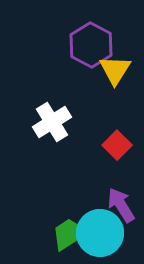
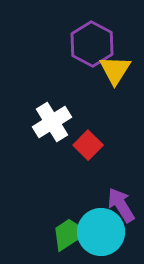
purple hexagon: moved 1 px right, 1 px up
red square: moved 29 px left
cyan circle: moved 1 px right, 1 px up
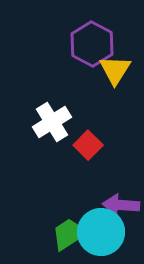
purple arrow: rotated 54 degrees counterclockwise
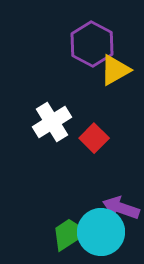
yellow triangle: rotated 28 degrees clockwise
red square: moved 6 px right, 7 px up
purple arrow: moved 3 px down; rotated 15 degrees clockwise
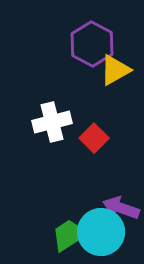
white cross: rotated 18 degrees clockwise
green trapezoid: moved 1 px down
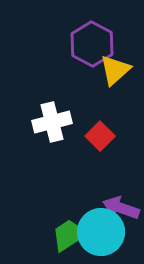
yellow triangle: rotated 12 degrees counterclockwise
red square: moved 6 px right, 2 px up
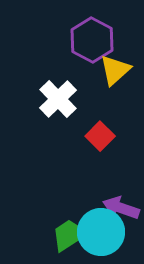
purple hexagon: moved 4 px up
white cross: moved 6 px right, 23 px up; rotated 30 degrees counterclockwise
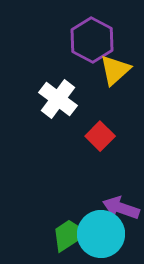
white cross: rotated 9 degrees counterclockwise
cyan circle: moved 2 px down
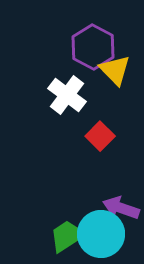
purple hexagon: moved 1 px right, 7 px down
yellow triangle: rotated 32 degrees counterclockwise
white cross: moved 9 px right, 4 px up
green trapezoid: moved 2 px left, 1 px down
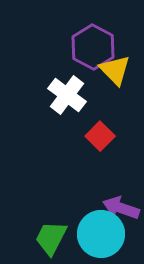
green trapezoid: moved 16 px left, 2 px down; rotated 30 degrees counterclockwise
